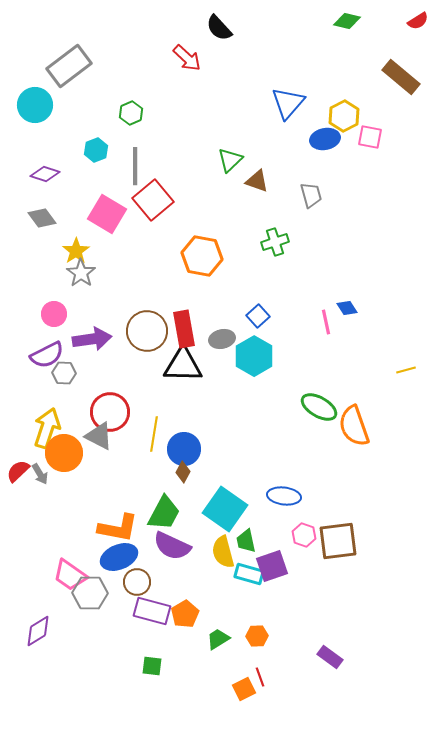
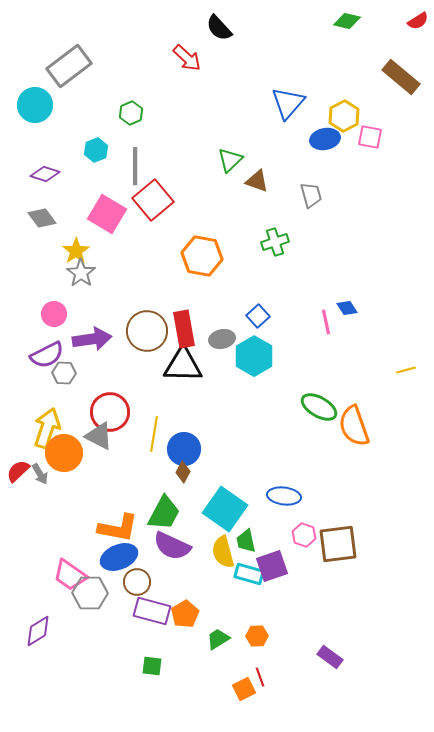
brown square at (338, 541): moved 3 px down
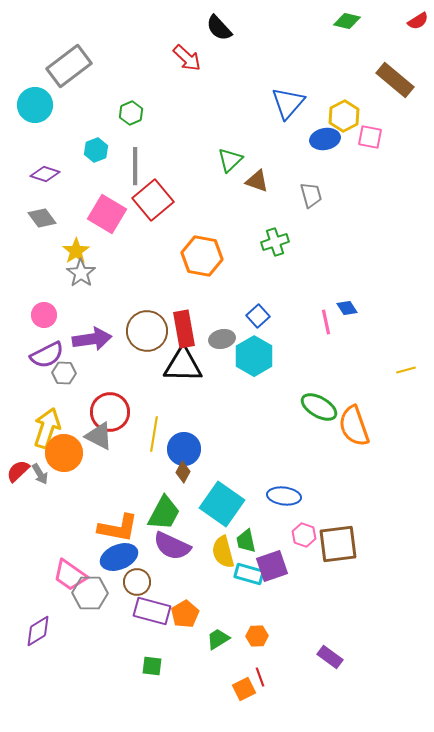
brown rectangle at (401, 77): moved 6 px left, 3 px down
pink circle at (54, 314): moved 10 px left, 1 px down
cyan square at (225, 509): moved 3 px left, 5 px up
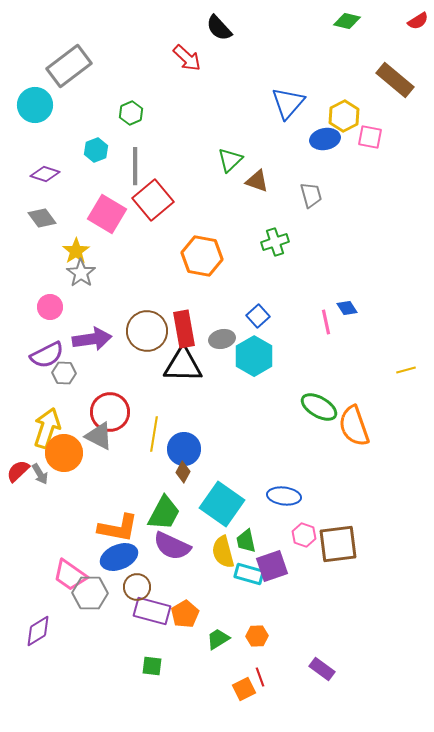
pink circle at (44, 315): moved 6 px right, 8 px up
brown circle at (137, 582): moved 5 px down
purple rectangle at (330, 657): moved 8 px left, 12 px down
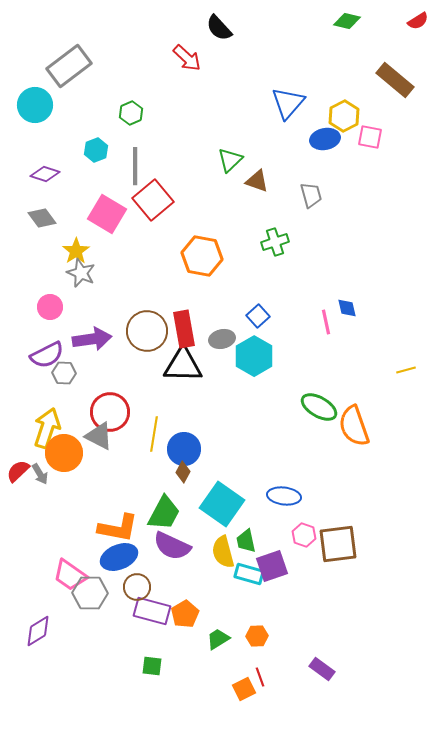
gray star at (81, 273): rotated 12 degrees counterclockwise
blue diamond at (347, 308): rotated 20 degrees clockwise
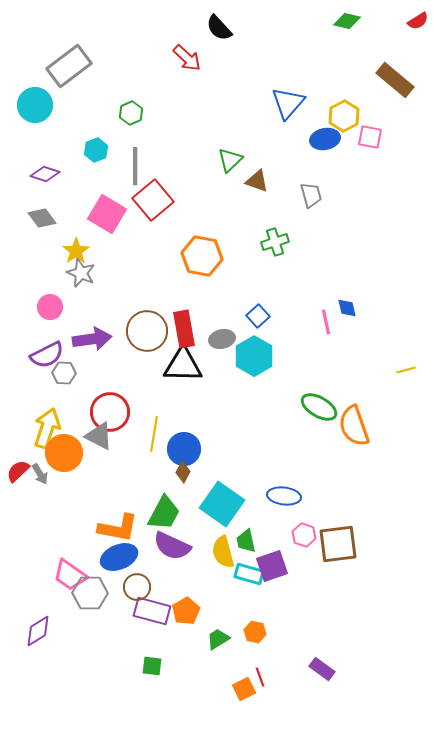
orange pentagon at (185, 614): moved 1 px right, 3 px up
orange hexagon at (257, 636): moved 2 px left, 4 px up; rotated 15 degrees clockwise
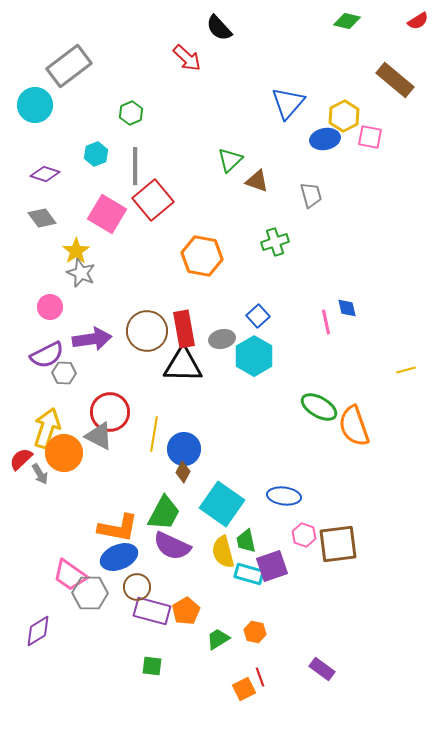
cyan hexagon at (96, 150): moved 4 px down
red semicircle at (18, 471): moved 3 px right, 12 px up
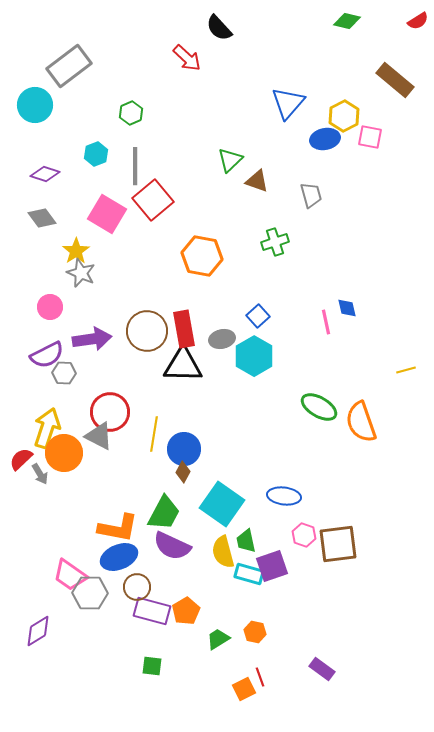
orange semicircle at (354, 426): moved 7 px right, 4 px up
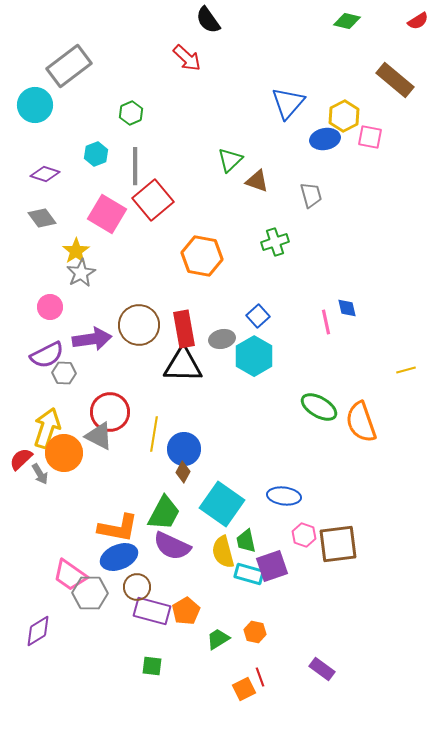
black semicircle at (219, 28): moved 11 px left, 8 px up; rotated 8 degrees clockwise
gray star at (81, 273): rotated 20 degrees clockwise
brown circle at (147, 331): moved 8 px left, 6 px up
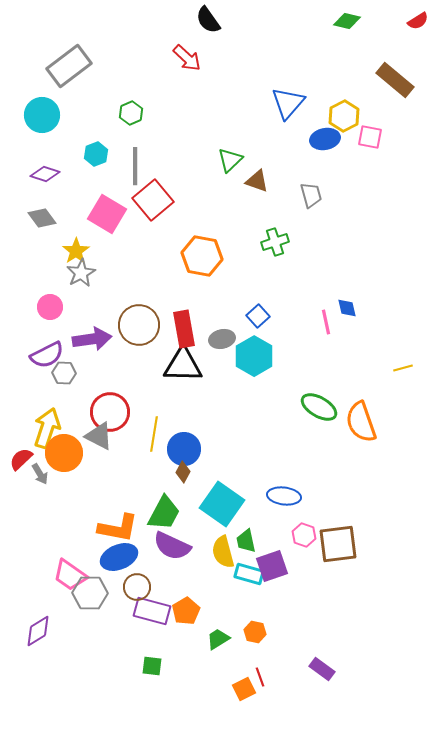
cyan circle at (35, 105): moved 7 px right, 10 px down
yellow line at (406, 370): moved 3 px left, 2 px up
